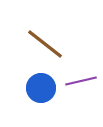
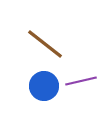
blue circle: moved 3 px right, 2 px up
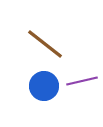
purple line: moved 1 px right
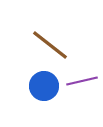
brown line: moved 5 px right, 1 px down
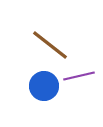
purple line: moved 3 px left, 5 px up
